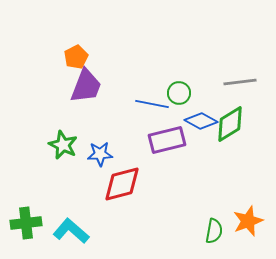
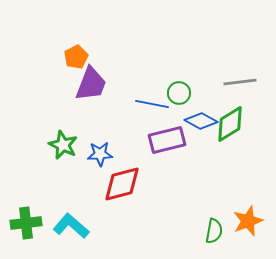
purple trapezoid: moved 5 px right, 2 px up
cyan L-shape: moved 5 px up
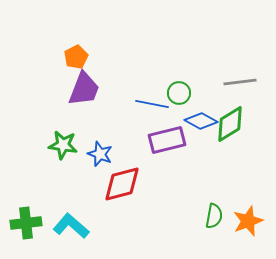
purple trapezoid: moved 7 px left, 5 px down
green star: rotated 16 degrees counterclockwise
blue star: rotated 25 degrees clockwise
green semicircle: moved 15 px up
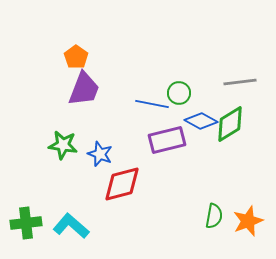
orange pentagon: rotated 10 degrees counterclockwise
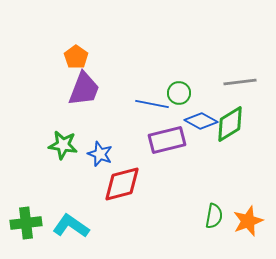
cyan L-shape: rotated 6 degrees counterclockwise
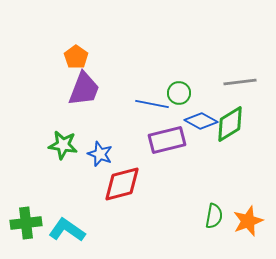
cyan L-shape: moved 4 px left, 4 px down
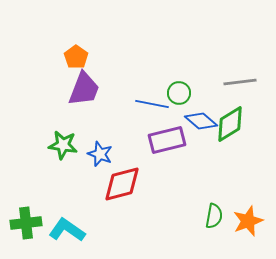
blue diamond: rotated 12 degrees clockwise
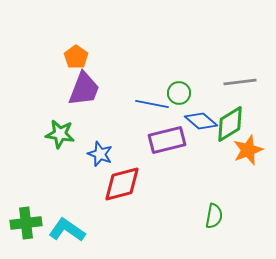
green star: moved 3 px left, 11 px up
orange star: moved 71 px up
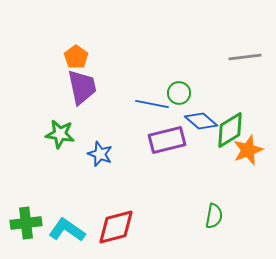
gray line: moved 5 px right, 25 px up
purple trapezoid: moved 2 px left, 2 px up; rotated 33 degrees counterclockwise
green diamond: moved 6 px down
red diamond: moved 6 px left, 43 px down
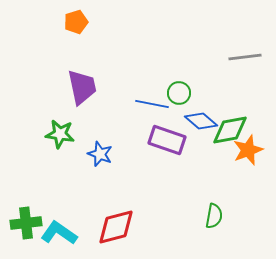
orange pentagon: moved 35 px up; rotated 20 degrees clockwise
green diamond: rotated 21 degrees clockwise
purple rectangle: rotated 33 degrees clockwise
cyan L-shape: moved 8 px left, 3 px down
